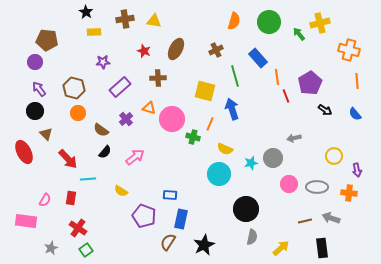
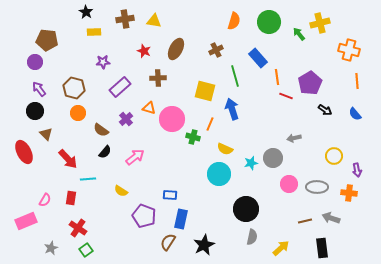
red line at (286, 96): rotated 48 degrees counterclockwise
pink rectangle at (26, 221): rotated 30 degrees counterclockwise
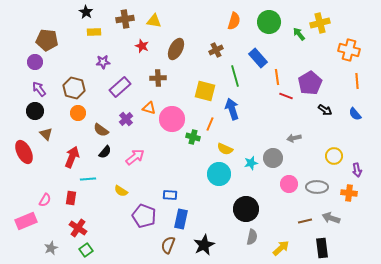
red star at (144, 51): moved 2 px left, 5 px up
red arrow at (68, 159): moved 4 px right, 2 px up; rotated 115 degrees counterclockwise
brown semicircle at (168, 242): moved 3 px down; rotated 12 degrees counterclockwise
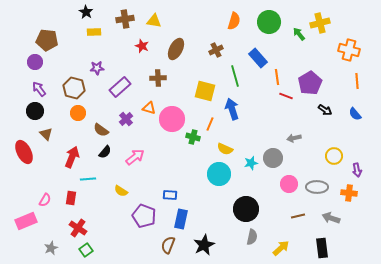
purple star at (103, 62): moved 6 px left, 6 px down
brown line at (305, 221): moved 7 px left, 5 px up
